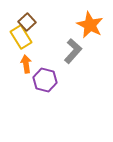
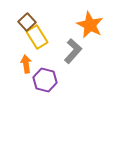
yellow rectangle: moved 16 px right
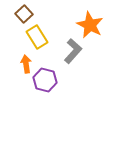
brown square: moved 3 px left, 8 px up
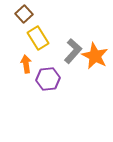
orange star: moved 5 px right, 31 px down
yellow rectangle: moved 1 px right, 1 px down
purple hexagon: moved 3 px right, 1 px up; rotated 20 degrees counterclockwise
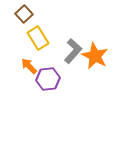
orange arrow: moved 3 px right, 2 px down; rotated 36 degrees counterclockwise
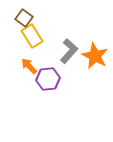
brown square: moved 4 px down; rotated 12 degrees counterclockwise
yellow rectangle: moved 6 px left, 2 px up
gray L-shape: moved 4 px left
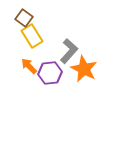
orange star: moved 11 px left, 13 px down
purple hexagon: moved 2 px right, 6 px up
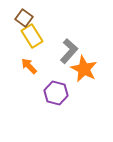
purple hexagon: moved 6 px right, 20 px down; rotated 20 degrees clockwise
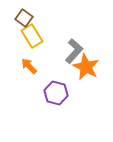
gray L-shape: moved 5 px right
orange star: moved 2 px right, 2 px up
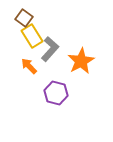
gray L-shape: moved 24 px left, 2 px up
orange star: moved 5 px left, 6 px up; rotated 16 degrees clockwise
